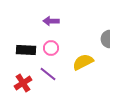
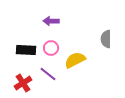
yellow semicircle: moved 8 px left, 2 px up
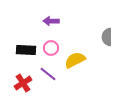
gray semicircle: moved 1 px right, 2 px up
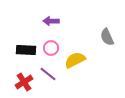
gray semicircle: rotated 24 degrees counterclockwise
red cross: moved 1 px right, 1 px up
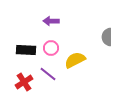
gray semicircle: rotated 24 degrees clockwise
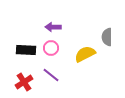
purple arrow: moved 2 px right, 6 px down
yellow semicircle: moved 10 px right, 6 px up
purple line: moved 3 px right, 1 px down
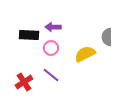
black rectangle: moved 3 px right, 15 px up
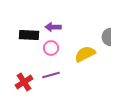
purple line: rotated 54 degrees counterclockwise
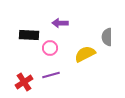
purple arrow: moved 7 px right, 4 px up
pink circle: moved 1 px left
